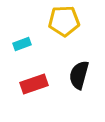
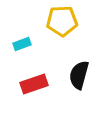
yellow pentagon: moved 2 px left
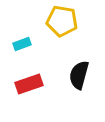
yellow pentagon: rotated 12 degrees clockwise
red rectangle: moved 5 px left
